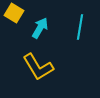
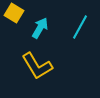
cyan line: rotated 20 degrees clockwise
yellow L-shape: moved 1 px left, 1 px up
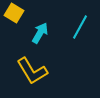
cyan arrow: moved 5 px down
yellow L-shape: moved 5 px left, 5 px down
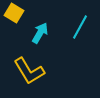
yellow L-shape: moved 3 px left
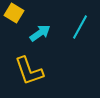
cyan arrow: rotated 25 degrees clockwise
yellow L-shape: rotated 12 degrees clockwise
